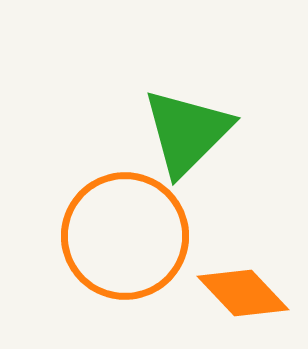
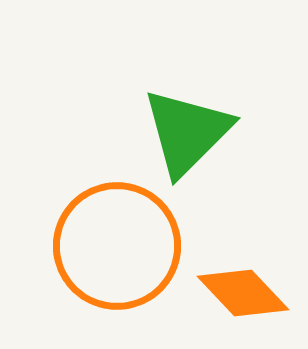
orange circle: moved 8 px left, 10 px down
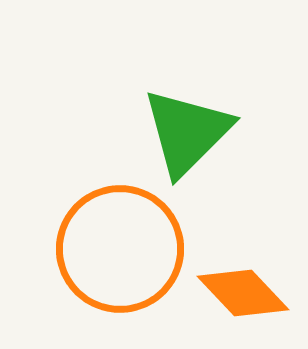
orange circle: moved 3 px right, 3 px down
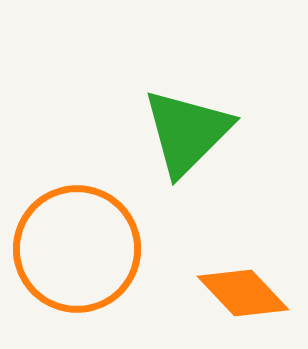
orange circle: moved 43 px left
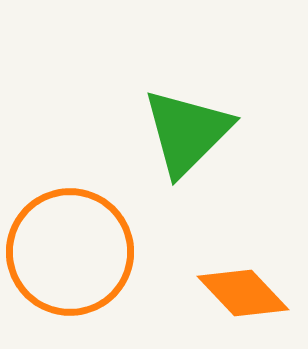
orange circle: moved 7 px left, 3 px down
